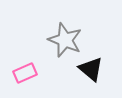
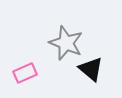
gray star: moved 1 px right, 3 px down
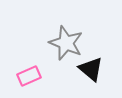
pink rectangle: moved 4 px right, 3 px down
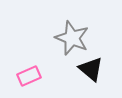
gray star: moved 6 px right, 5 px up
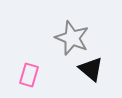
pink rectangle: moved 1 px up; rotated 50 degrees counterclockwise
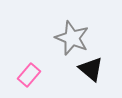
pink rectangle: rotated 25 degrees clockwise
